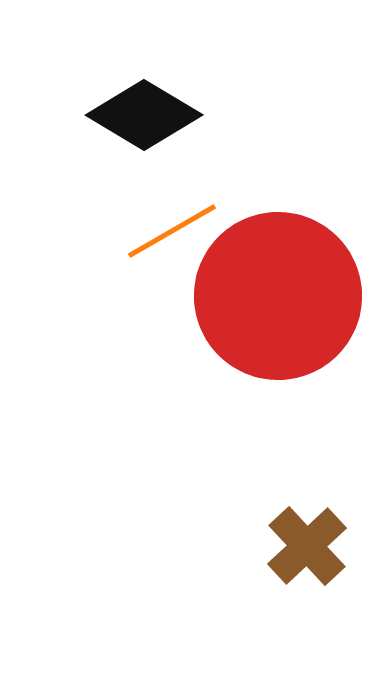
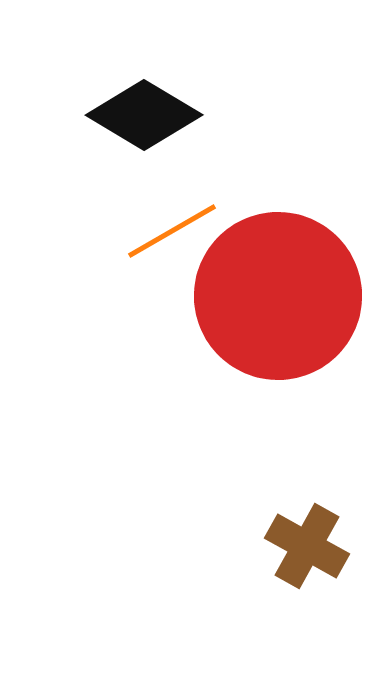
brown cross: rotated 18 degrees counterclockwise
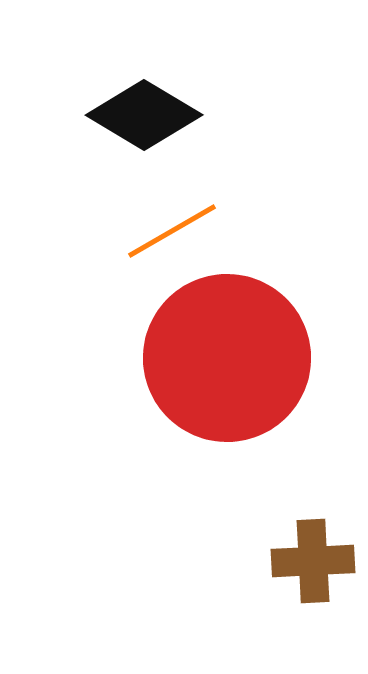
red circle: moved 51 px left, 62 px down
brown cross: moved 6 px right, 15 px down; rotated 32 degrees counterclockwise
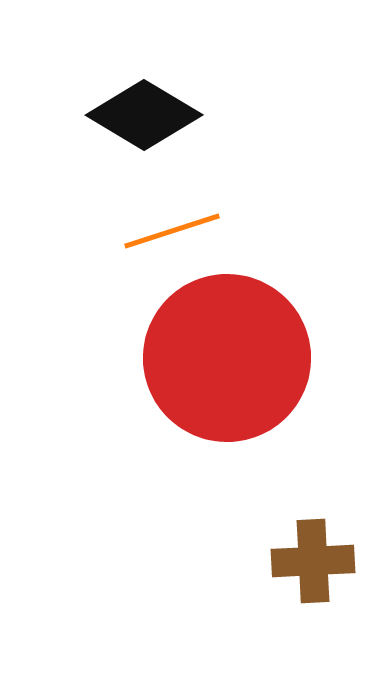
orange line: rotated 12 degrees clockwise
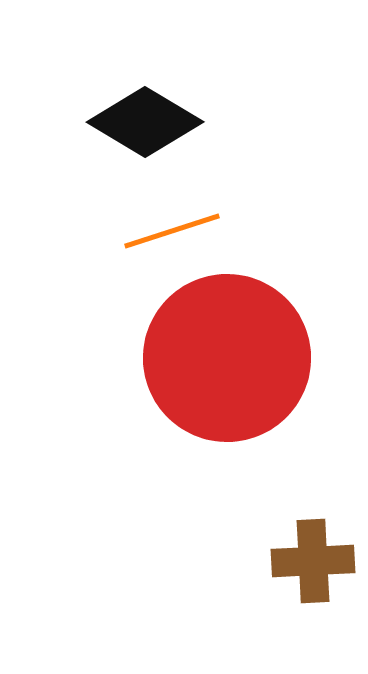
black diamond: moved 1 px right, 7 px down
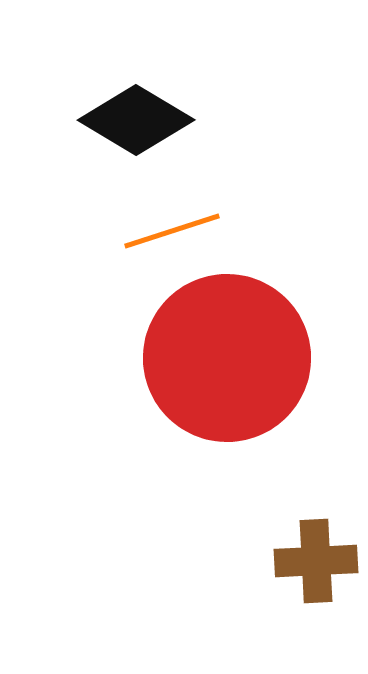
black diamond: moved 9 px left, 2 px up
brown cross: moved 3 px right
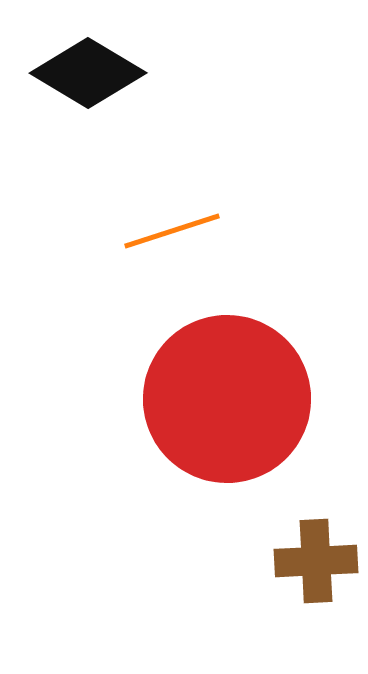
black diamond: moved 48 px left, 47 px up
red circle: moved 41 px down
